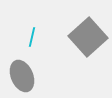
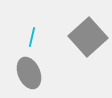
gray ellipse: moved 7 px right, 3 px up
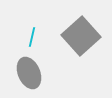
gray square: moved 7 px left, 1 px up
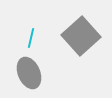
cyan line: moved 1 px left, 1 px down
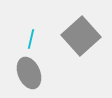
cyan line: moved 1 px down
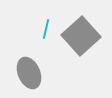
cyan line: moved 15 px right, 10 px up
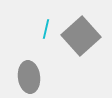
gray ellipse: moved 4 px down; rotated 16 degrees clockwise
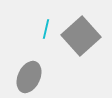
gray ellipse: rotated 32 degrees clockwise
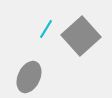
cyan line: rotated 18 degrees clockwise
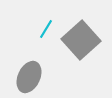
gray square: moved 4 px down
